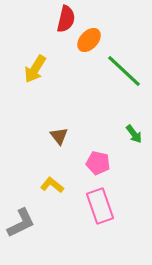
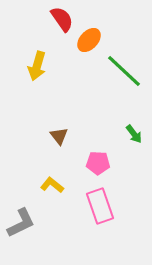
red semicircle: moved 4 px left; rotated 48 degrees counterclockwise
yellow arrow: moved 2 px right, 3 px up; rotated 16 degrees counterclockwise
pink pentagon: rotated 10 degrees counterclockwise
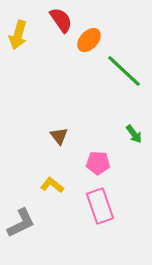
red semicircle: moved 1 px left, 1 px down
yellow arrow: moved 19 px left, 31 px up
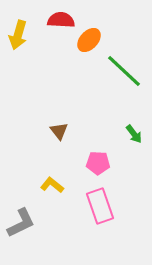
red semicircle: rotated 52 degrees counterclockwise
brown triangle: moved 5 px up
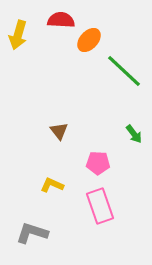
yellow L-shape: rotated 15 degrees counterclockwise
gray L-shape: moved 11 px right, 10 px down; rotated 136 degrees counterclockwise
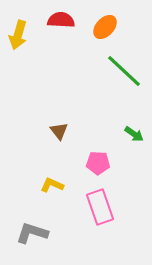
orange ellipse: moved 16 px right, 13 px up
green arrow: rotated 18 degrees counterclockwise
pink rectangle: moved 1 px down
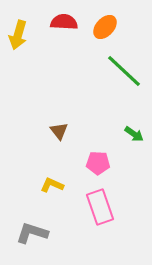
red semicircle: moved 3 px right, 2 px down
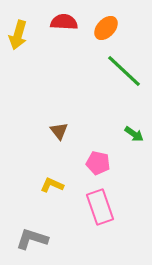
orange ellipse: moved 1 px right, 1 px down
pink pentagon: rotated 10 degrees clockwise
gray L-shape: moved 6 px down
